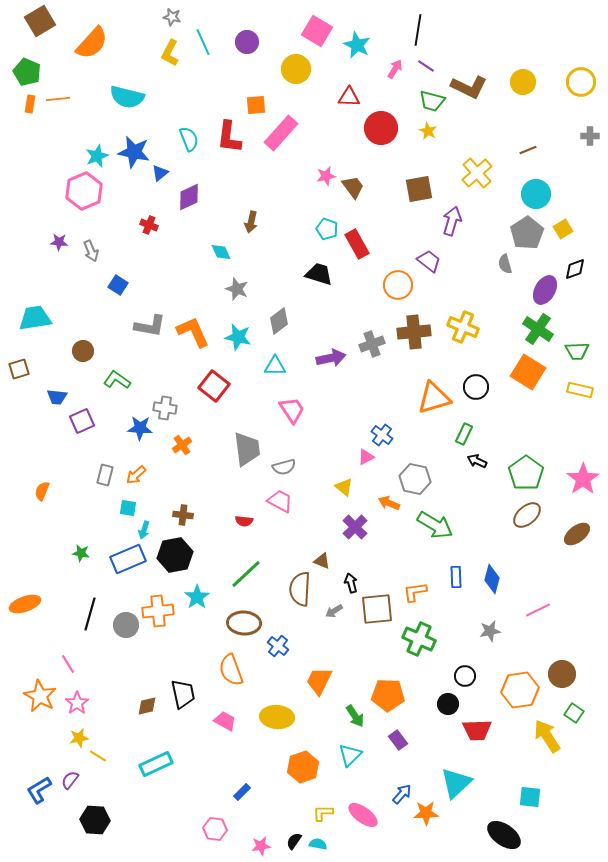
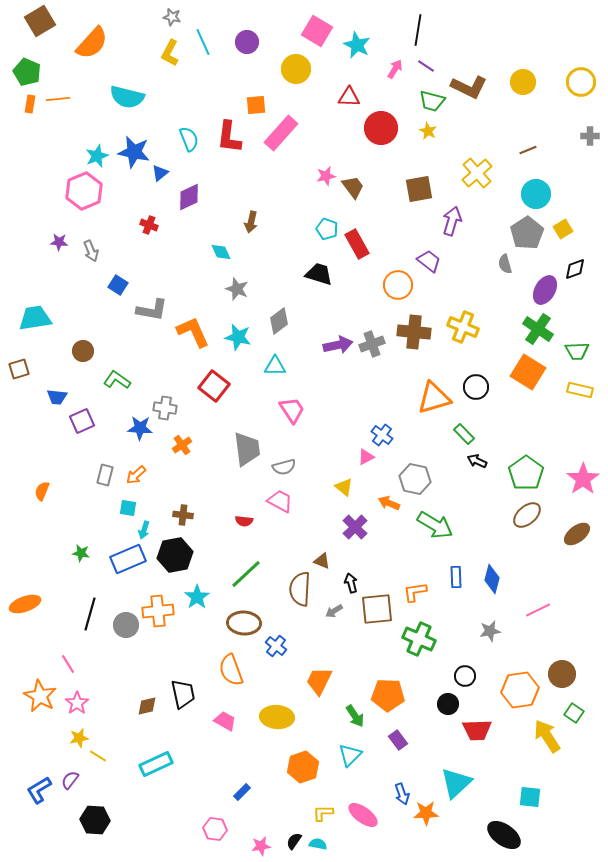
gray L-shape at (150, 326): moved 2 px right, 16 px up
brown cross at (414, 332): rotated 12 degrees clockwise
purple arrow at (331, 358): moved 7 px right, 13 px up
green rectangle at (464, 434): rotated 70 degrees counterclockwise
blue cross at (278, 646): moved 2 px left
blue arrow at (402, 794): rotated 120 degrees clockwise
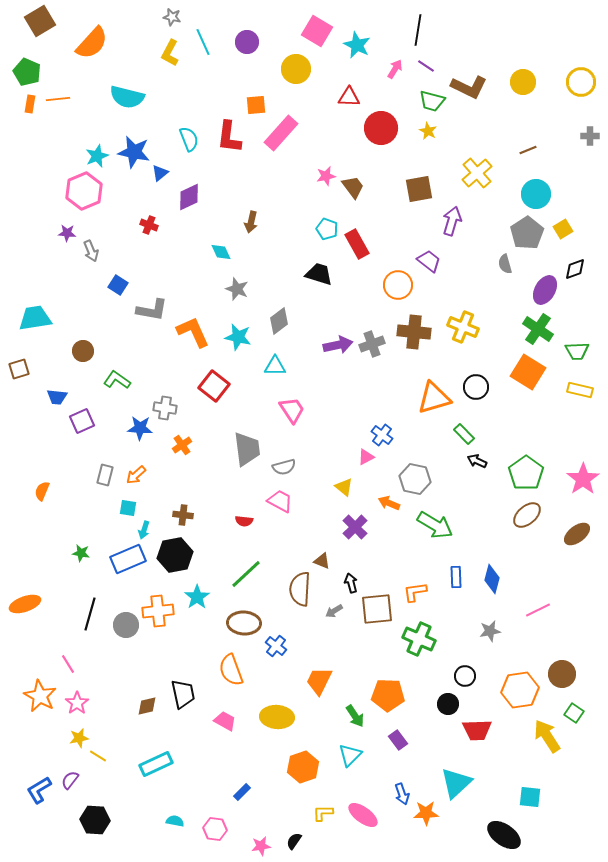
purple star at (59, 242): moved 8 px right, 9 px up
cyan semicircle at (318, 844): moved 143 px left, 23 px up
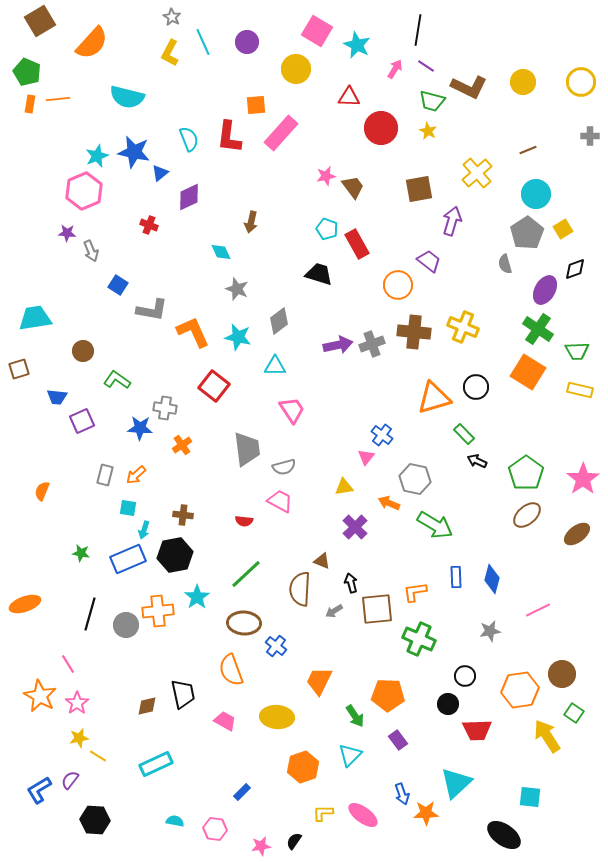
gray star at (172, 17): rotated 18 degrees clockwise
pink triangle at (366, 457): rotated 24 degrees counterclockwise
yellow triangle at (344, 487): rotated 48 degrees counterclockwise
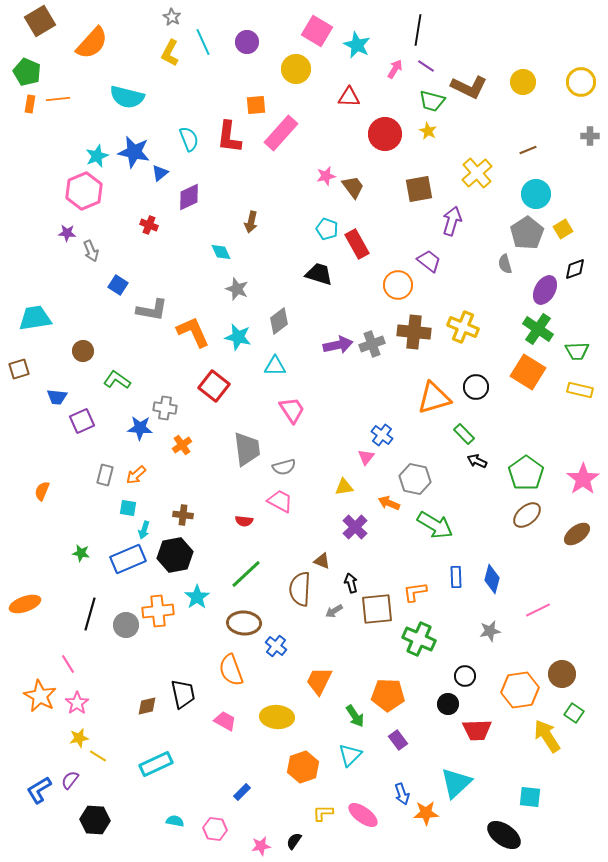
red circle at (381, 128): moved 4 px right, 6 px down
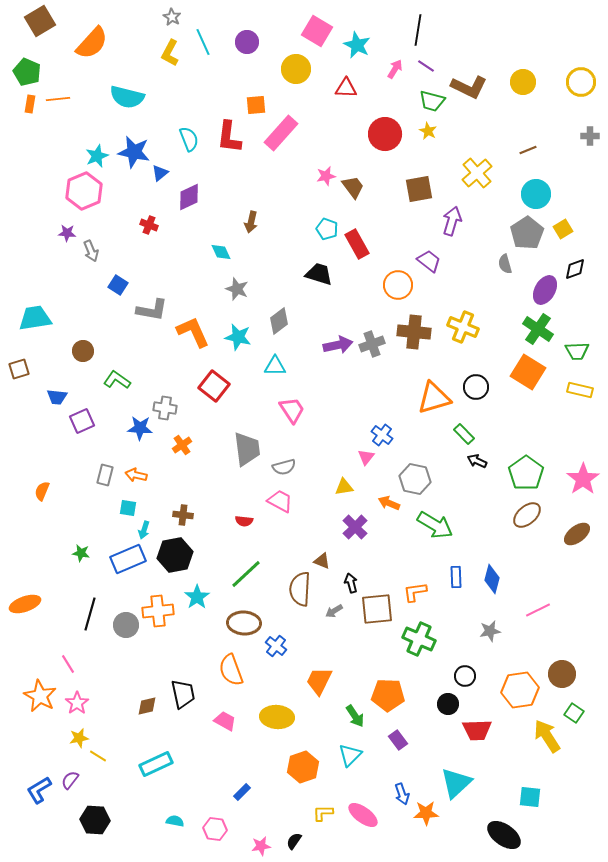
red triangle at (349, 97): moved 3 px left, 9 px up
orange arrow at (136, 475): rotated 55 degrees clockwise
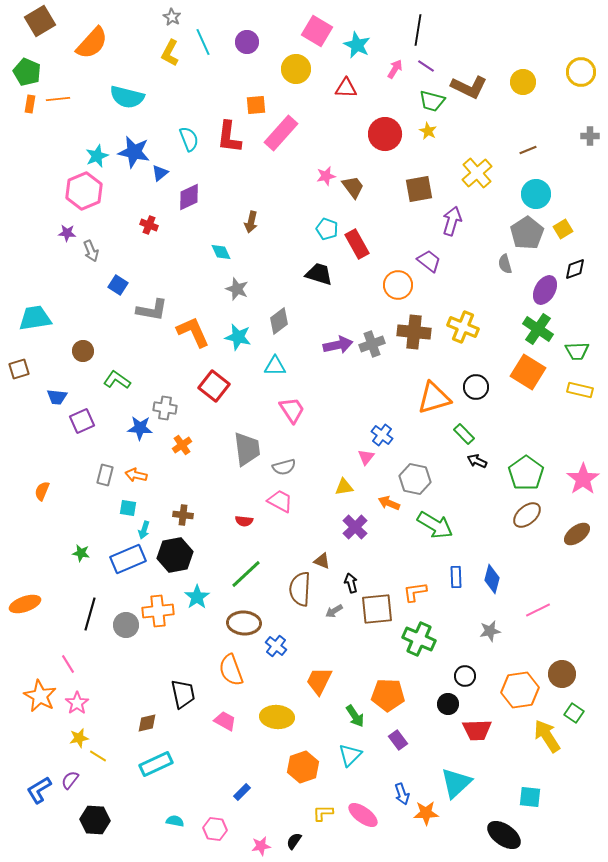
yellow circle at (581, 82): moved 10 px up
brown diamond at (147, 706): moved 17 px down
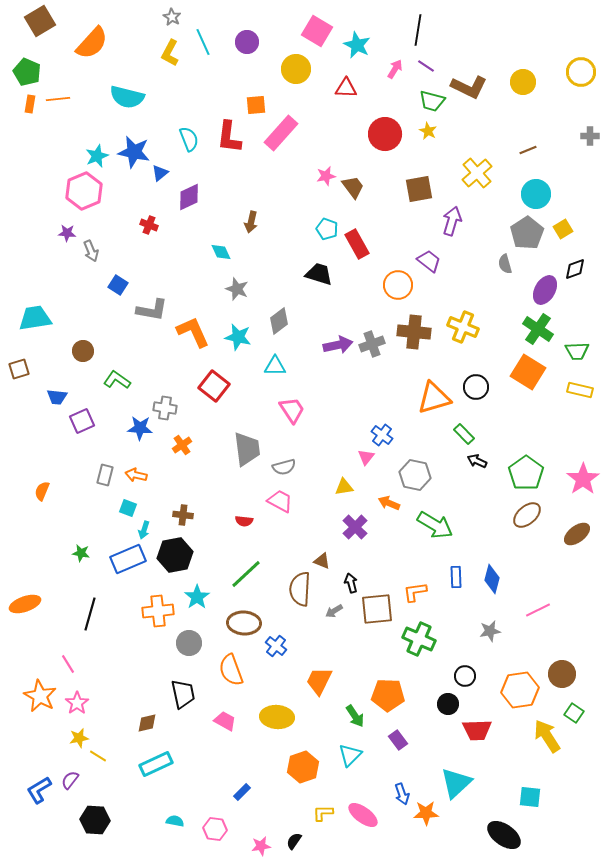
gray hexagon at (415, 479): moved 4 px up
cyan square at (128, 508): rotated 12 degrees clockwise
gray circle at (126, 625): moved 63 px right, 18 px down
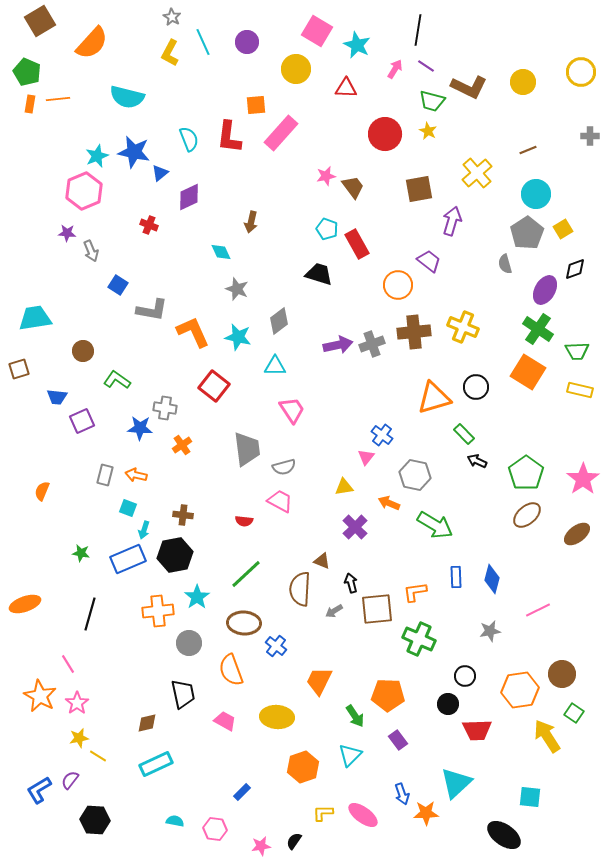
brown cross at (414, 332): rotated 12 degrees counterclockwise
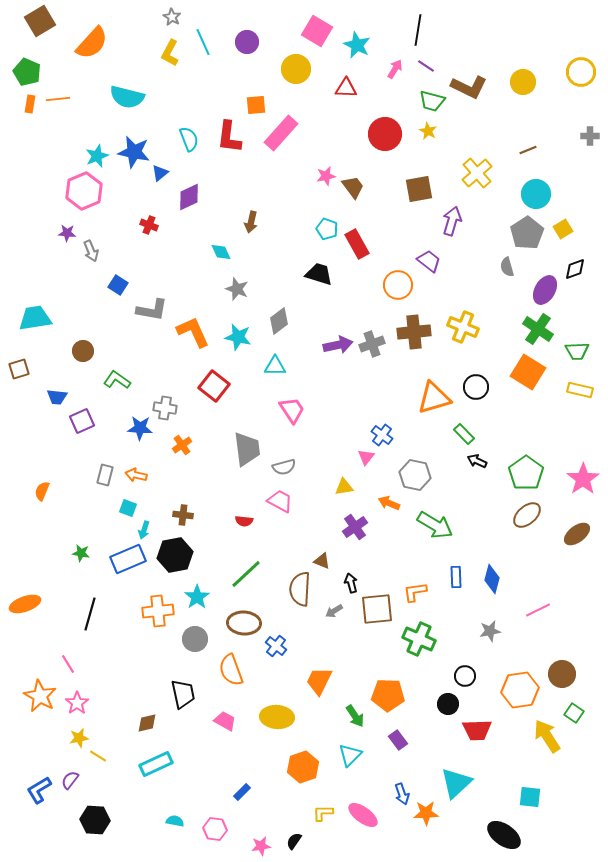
gray semicircle at (505, 264): moved 2 px right, 3 px down
purple cross at (355, 527): rotated 10 degrees clockwise
gray circle at (189, 643): moved 6 px right, 4 px up
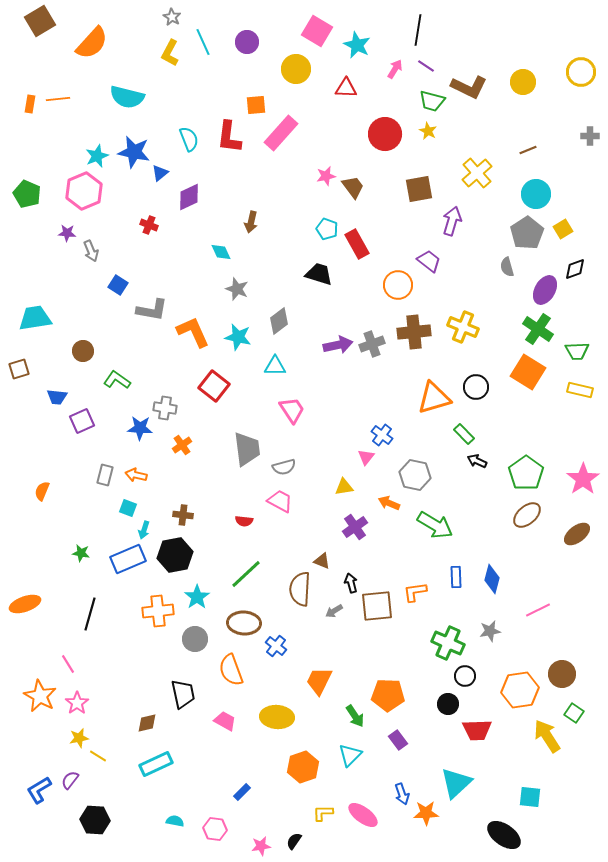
green pentagon at (27, 72): moved 122 px down
brown square at (377, 609): moved 3 px up
green cross at (419, 639): moved 29 px right, 4 px down
